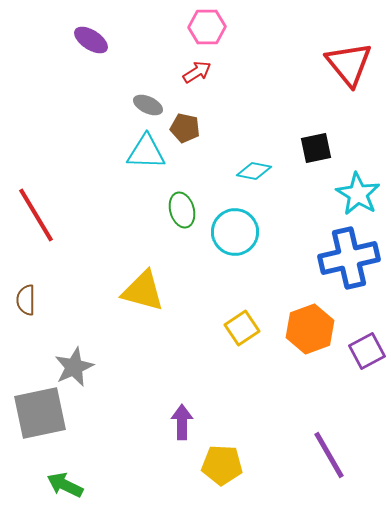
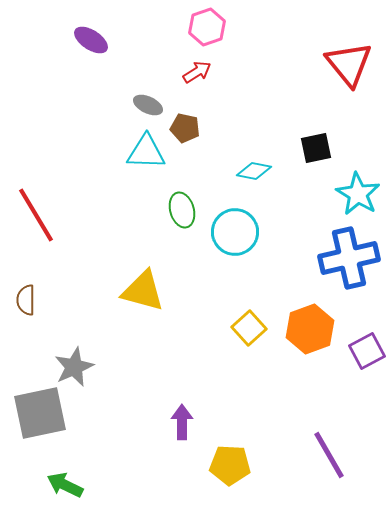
pink hexagon: rotated 18 degrees counterclockwise
yellow square: moved 7 px right; rotated 8 degrees counterclockwise
yellow pentagon: moved 8 px right
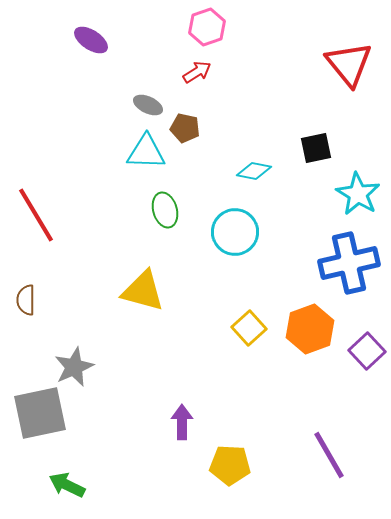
green ellipse: moved 17 px left
blue cross: moved 5 px down
purple square: rotated 15 degrees counterclockwise
green arrow: moved 2 px right
